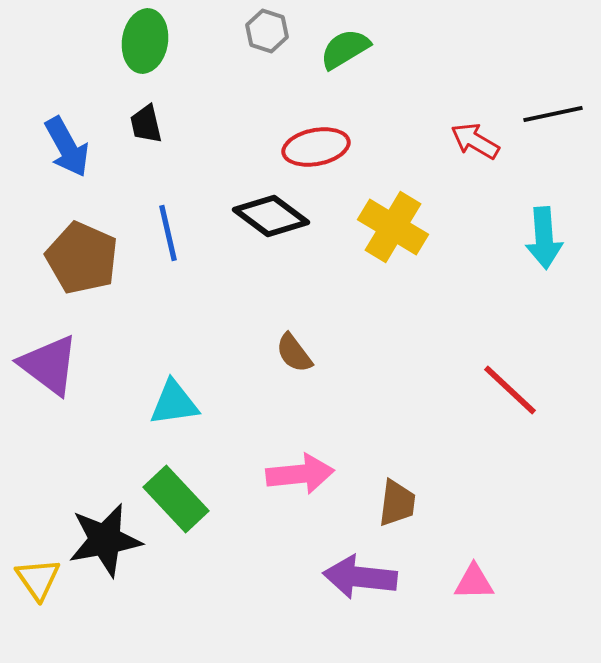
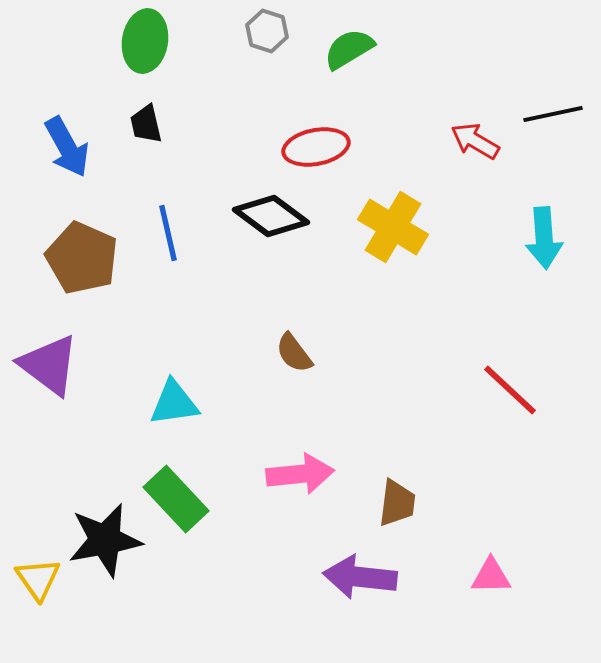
green semicircle: moved 4 px right
pink triangle: moved 17 px right, 6 px up
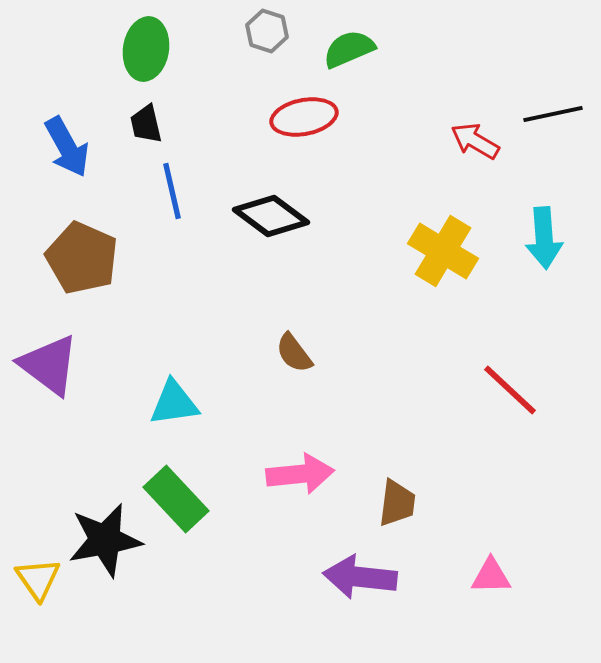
green ellipse: moved 1 px right, 8 px down
green semicircle: rotated 8 degrees clockwise
red ellipse: moved 12 px left, 30 px up
yellow cross: moved 50 px right, 24 px down
blue line: moved 4 px right, 42 px up
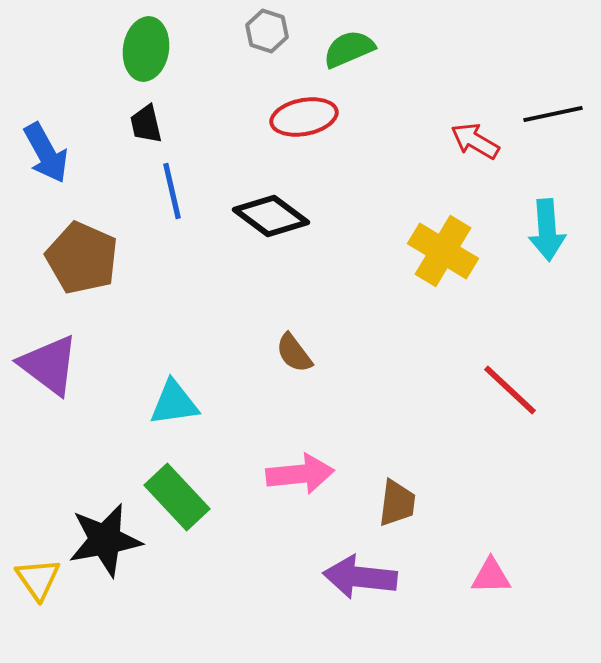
blue arrow: moved 21 px left, 6 px down
cyan arrow: moved 3 px right, 8 px up
green rectangle: moved 1 px right, 2 px up
